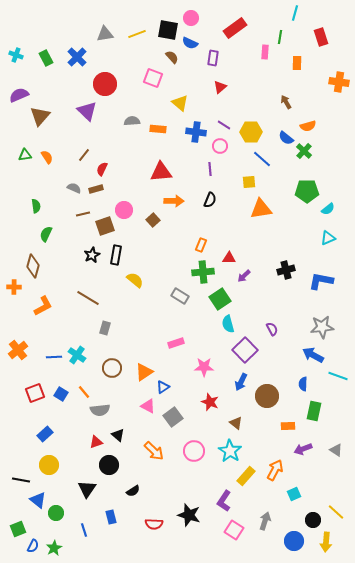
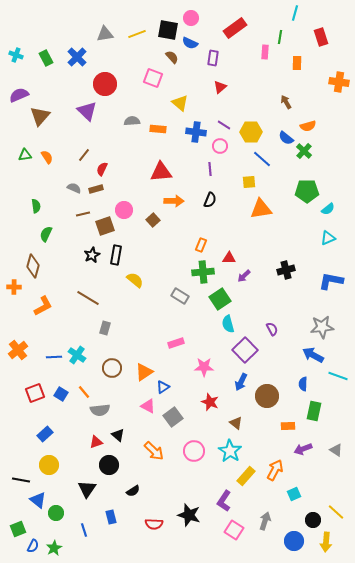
blue L-shape at (321, 281): moved 10 px right
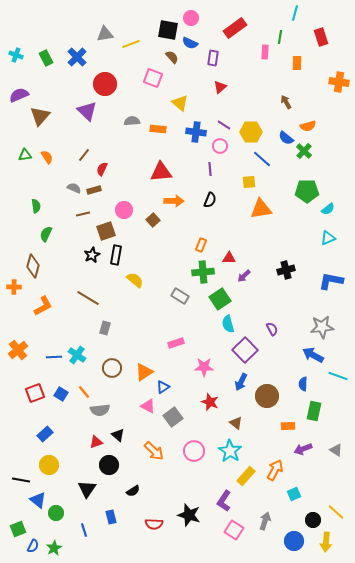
yellow line at (137, 34): moved 6 px left, 10 px down
brown rectangle at (96, 189): moved 2 px left, 1 px down
brown square at (105, 226): moved 1 px right, 5 px down
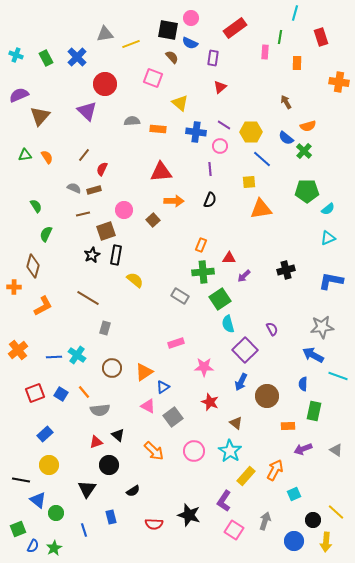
green semicircle at (36, 206): rotated 24 degrees counterclockwise
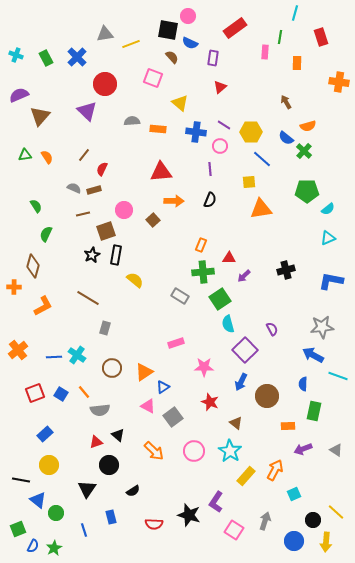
pink circle at (191, 18): moved 3 px left, 2 px up
purple L-shape at (224, 501): moved 8 px left, 1 px down
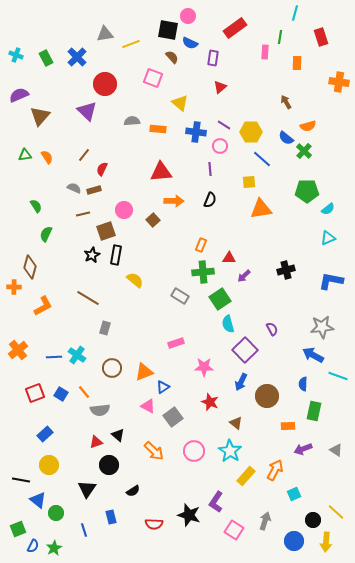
brown diamond at (33, 266): moved 3 px left, 1 px down
orange triangle at (144, 372): rotated 12 degrees clockwise
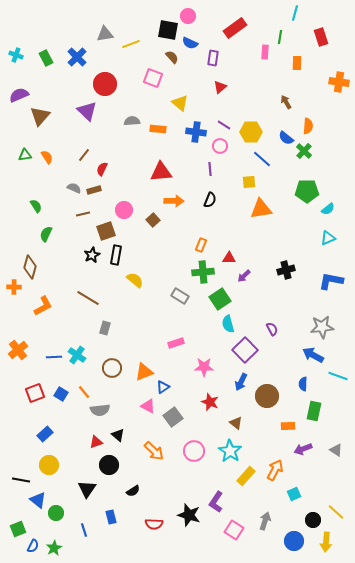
orange semicircle at (308, 126): rotated 70 degrees counterclockwise
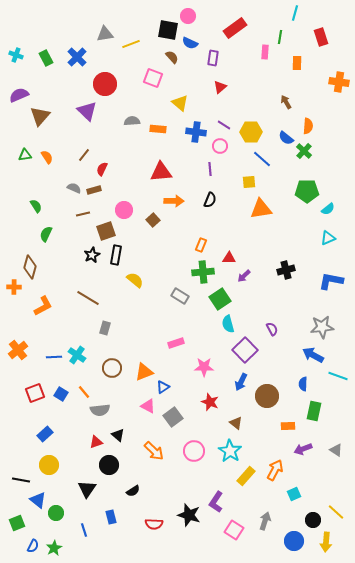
green square at (18, 529): moved 1 px left, 6 px up
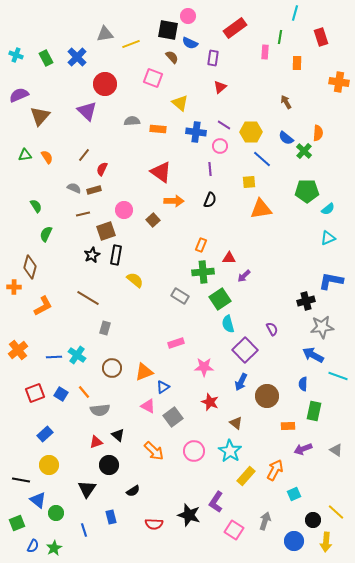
orange semicircle at (308, 126): moved 10 px right, 7 px down
red triangle at (161, 172): rotated 40 degrees clockwise
black cross at (286, 270): moved 20 px right, 31 px down
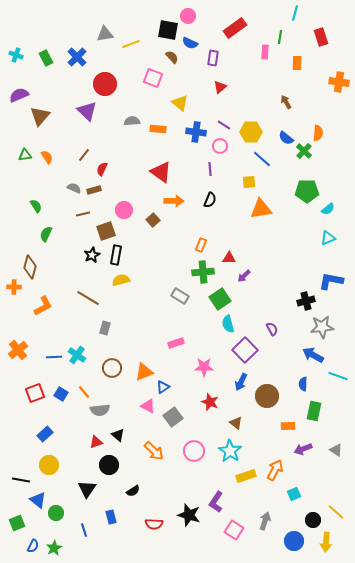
yellow semicircle at (135, 280): moved 14 px left; rotated 54 degrees counterclockwise
yellow rectangle at (246, 476): rotated 30 degrees clockwise
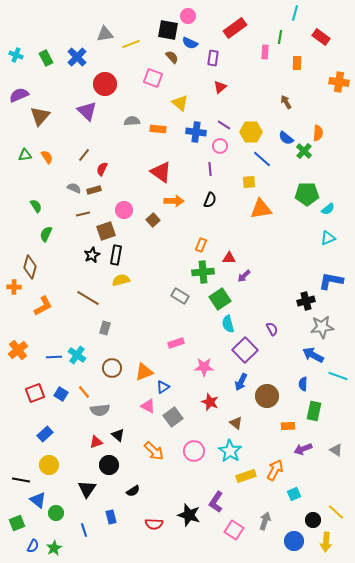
red rectangle at (321, 37): rotated 36 degrees counterclockwise
green pentagon at (307, 191): moved 3 px down
